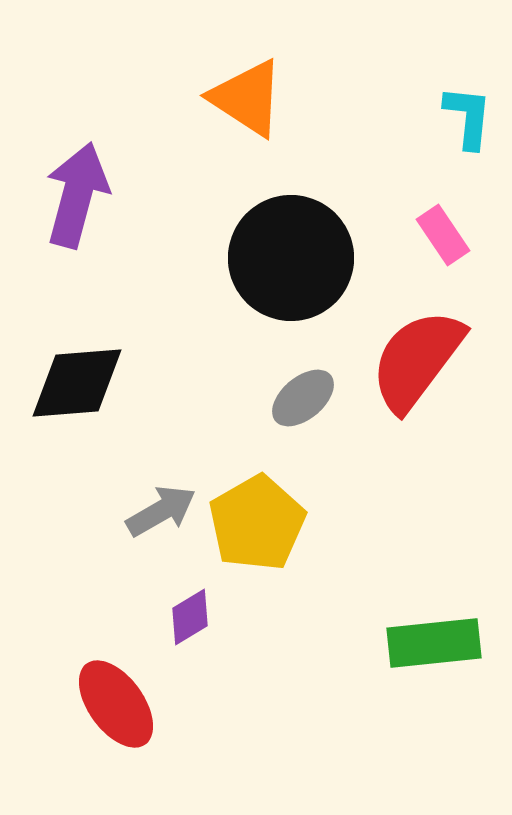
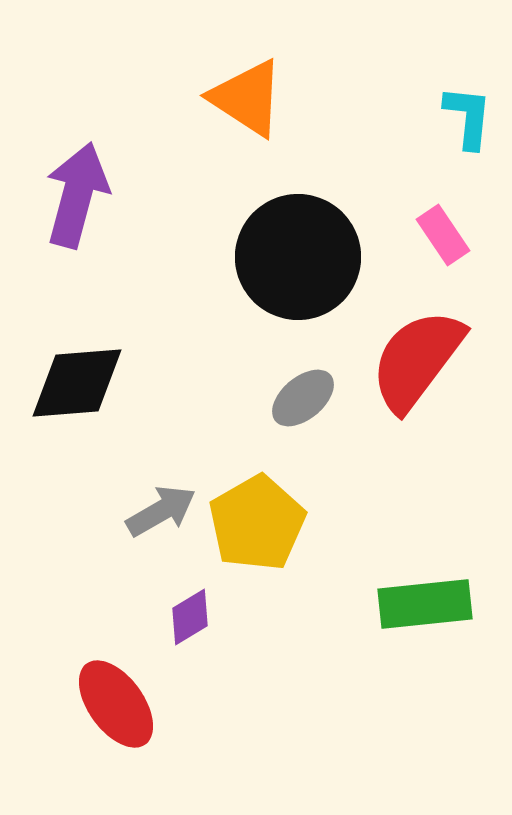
black circle: moved 7 px right, 1 px up
green rectangle: moved 9 px left, 39 px up
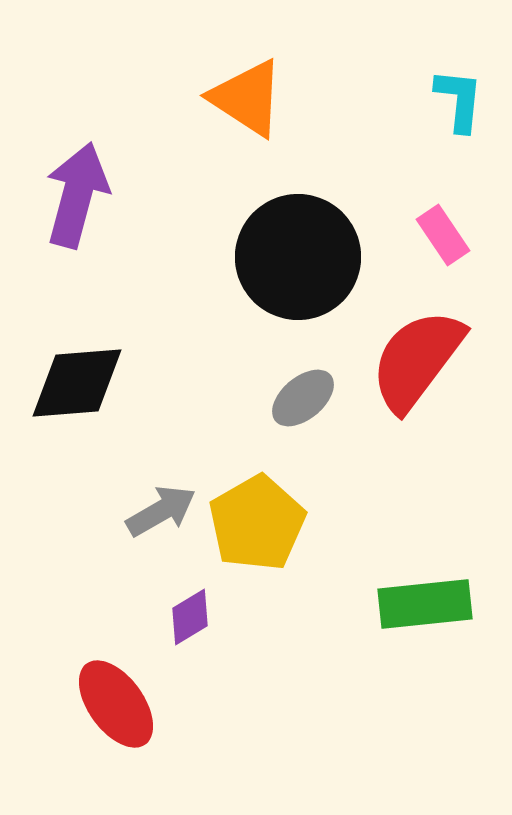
cyan L-shape: moved 9 px left, 17 px up
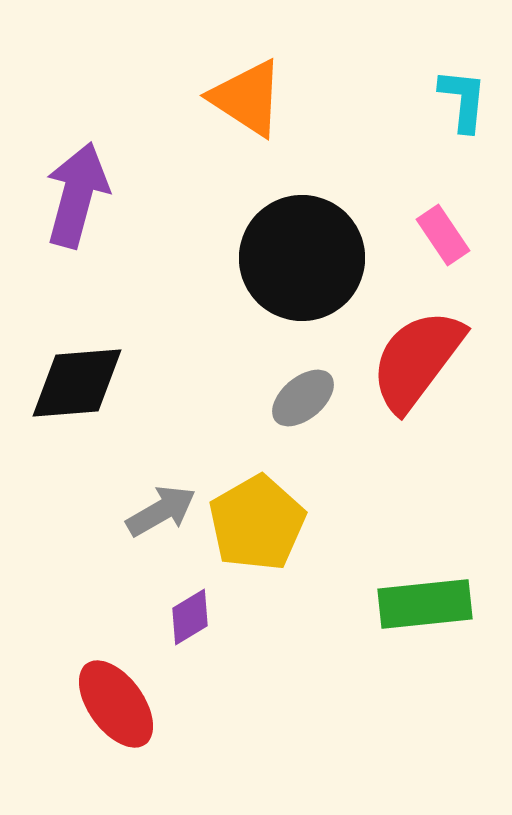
cyan L-shape: moved 4 px right
black circle: moved 4 px right, 1 px down
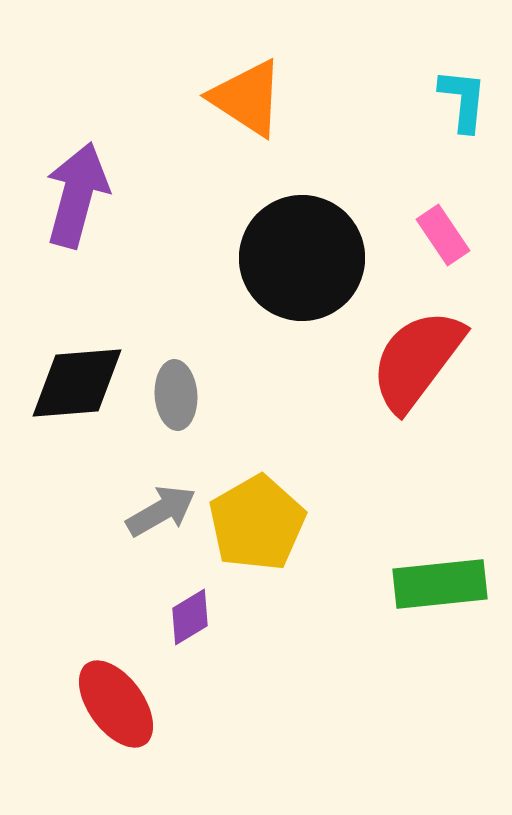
gray ellipse: moved 127 px left, 3 px up; rotated 54 degrees counterclockwise
green rectangle: moved 15 px right, 20 px up
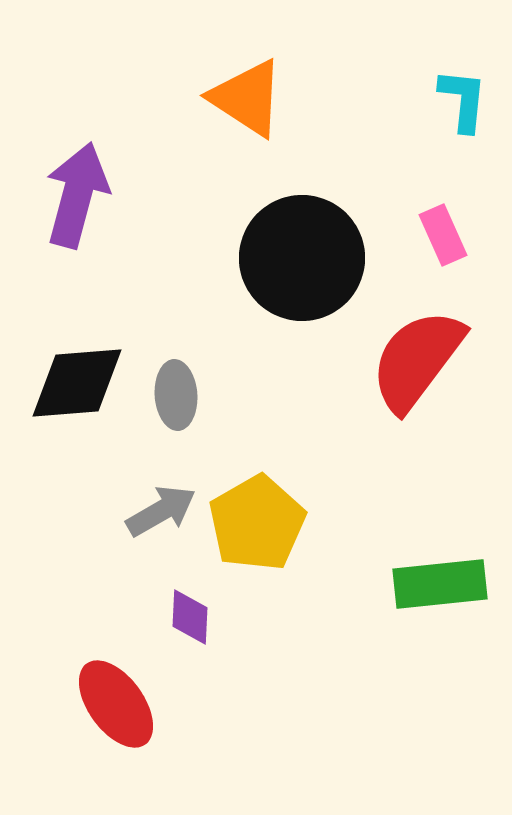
pink rectangle: rotated 10 degrees clockwise
purple diamond: rotated 56 degrees counterclockwise
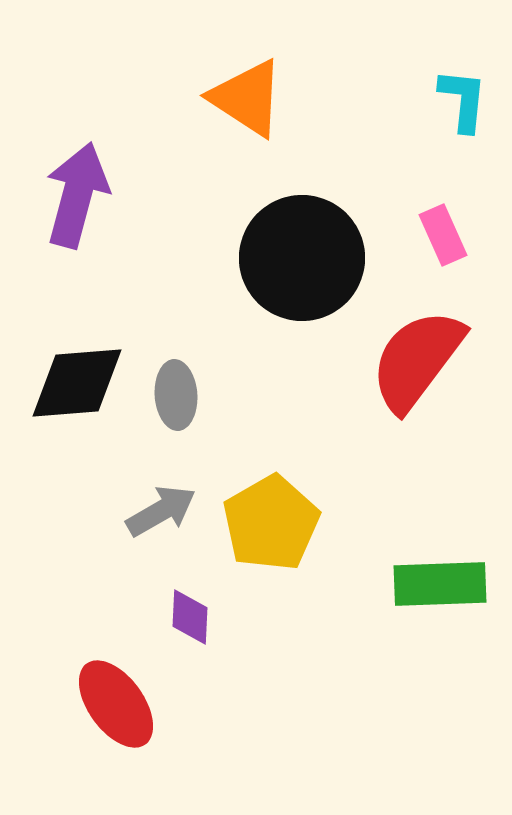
yellow pentagon: moved 14 px right
green rectangle: rotated 4 degrees clockwise
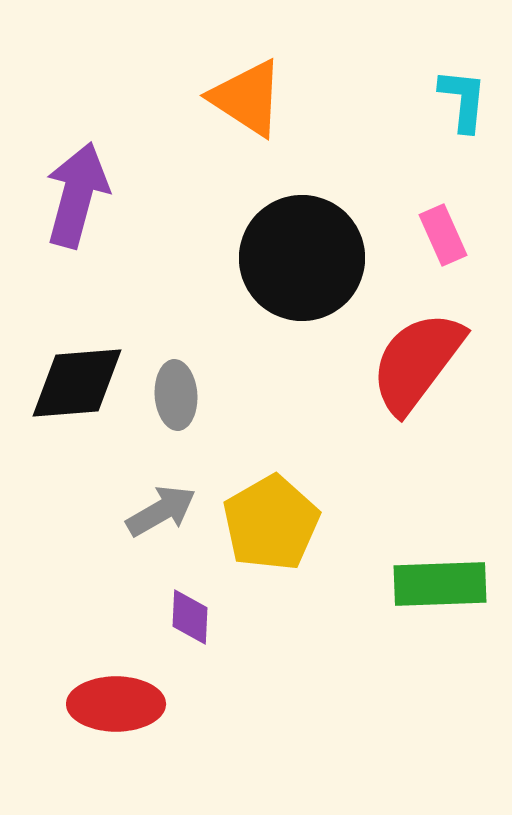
red semicircle: moved 2 px down
red ellipse: rotated 54 degrees counterclockwise
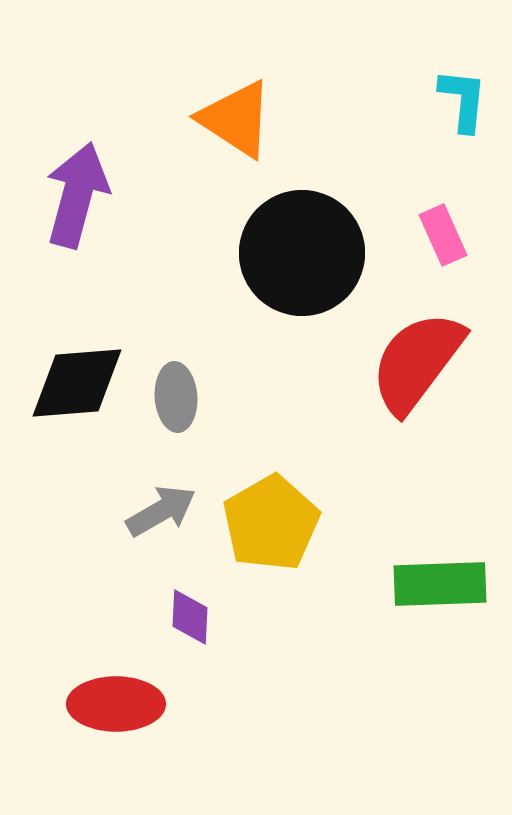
orange triangle: moved 11 px left, 21 px down
black circle: moved 5 px up
gray ellipse: moved 2 px down
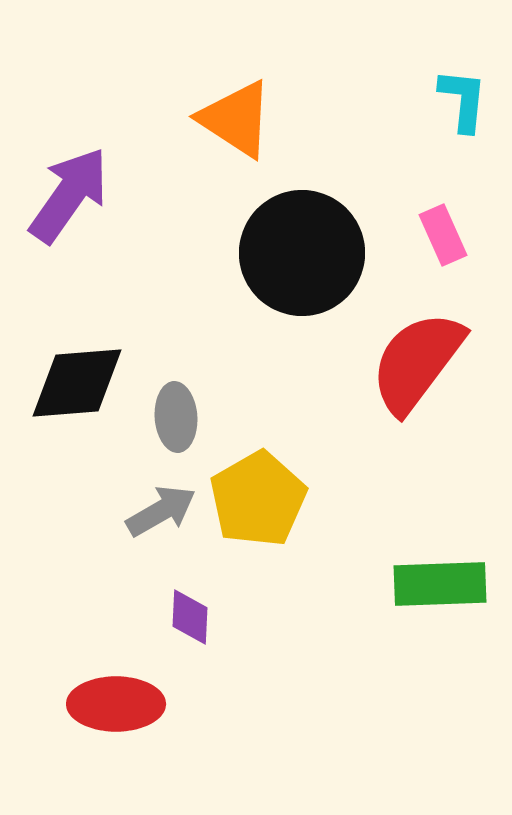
purple arrow: moved 8 px left; rotated 20 degrees clockwise
gray ellipse: moved 20 px down
yellow pentagon: moved 13 px left, 24 px up
